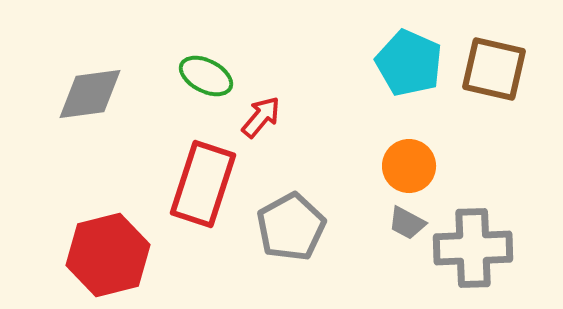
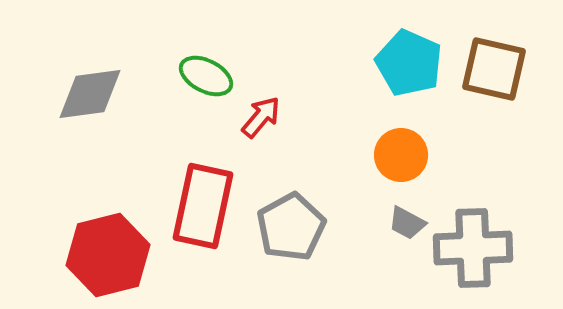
orange circle: moved 8 px left, 11 px up
red rectangle: moved 22 px down; rotated 6 degrees counterclockwise
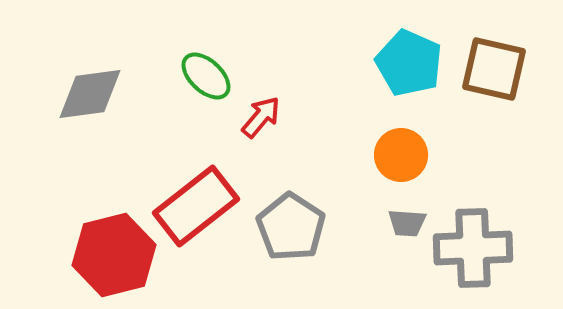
green ellipse: rotated 16 degrees clockwise
red rectangle: moved 7 px left; rotated 40 degrees clockwise
gray trapezoid: rotated 24 degrees counterclockwise
gray pentagon: rotated 10 degrees counterclockwise
red hexagon: moved 6 px right
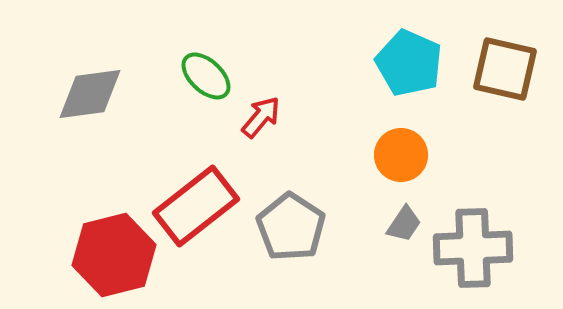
brown square: moved 11 px right
gray trapezoid: moved 3 px left, 1 px down; rotated 60 degrees counterclockwise
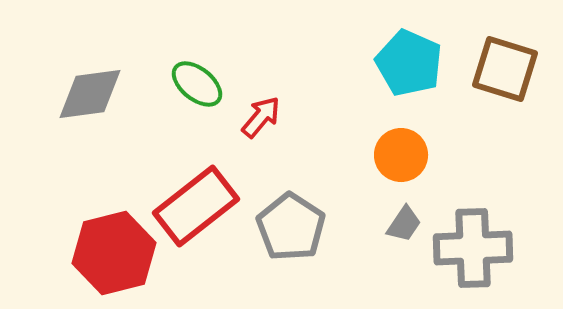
brown square: rotated 4 degrees clockwise
green ellipse: moved 9 px left, 8 px down; rotated 4 degrees counterclockwise
red hexagon: moved 2 px up
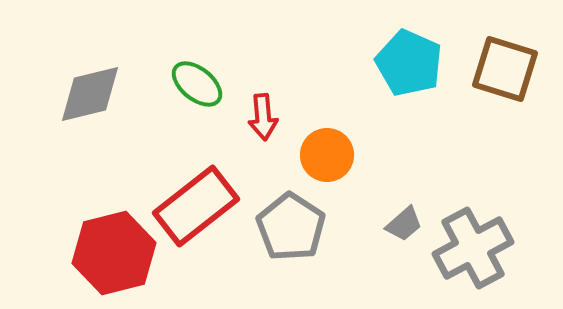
gray diamond: rotated 6 degrees counterclockwise
red arrow: moved 2 px right; rotated 135 degrees clockwise
orange circle: moved 74 px left
gray trapezoid: rotated 15 degrees clockwise
gray cross: rotated 26 degrees counterclockwise
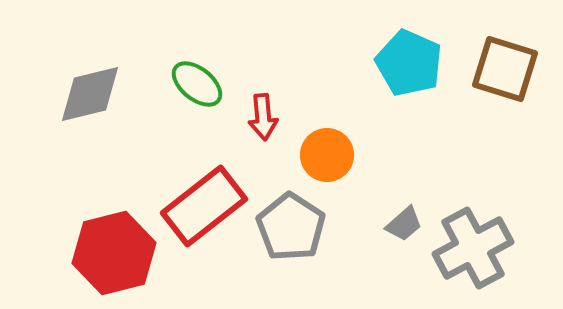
red rectangle: moved 8 px right
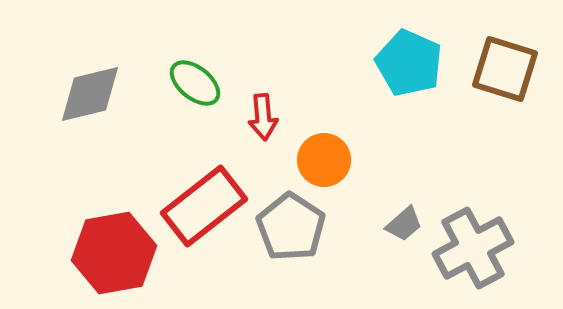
green ellipse: moved 2 px left, 1 px up
orange circle: moved 3 px left, 5 px down
red hexagon: rotated 4 degrees clockwise
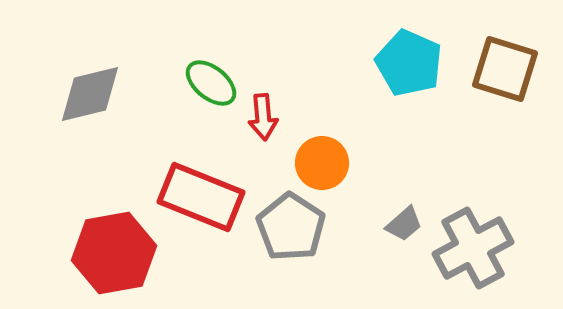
green ellipse: moved 16 px right
orange circle: moved 2 px left, 3 px down
red rectangle: moved 3 px left, 9 px up; rotated 60 degrees clockwise
